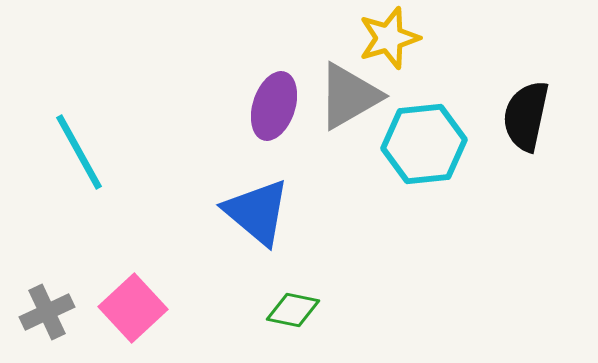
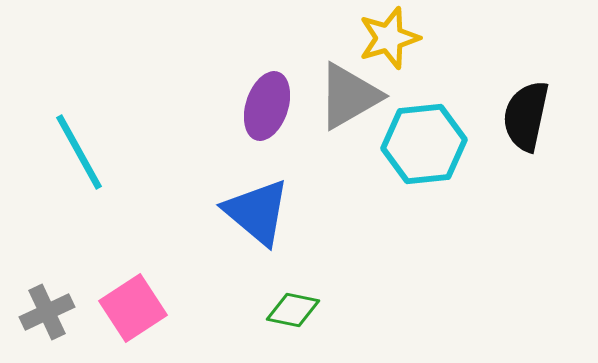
purple ellipse: moved 7 px left
pink square: rotated 10 degrees clockwise
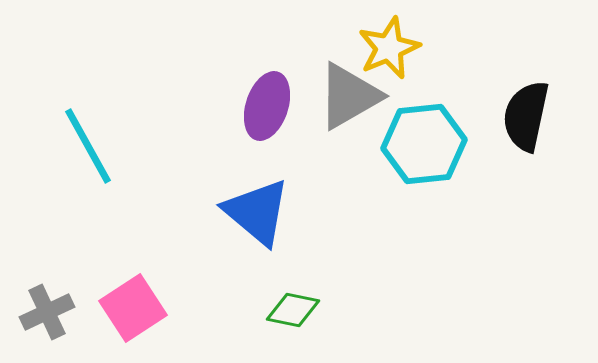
yellow star: moved 10 px down; rotated 6 degrees counterclockwise
cyan line: moved 9 px right, 6 px up
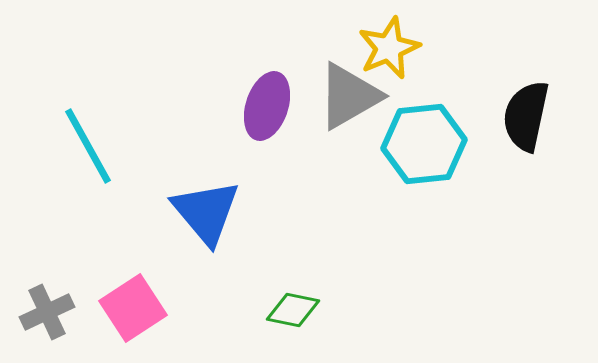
blue triangle: moved 51 px left; rotated 10 degrees clockwise
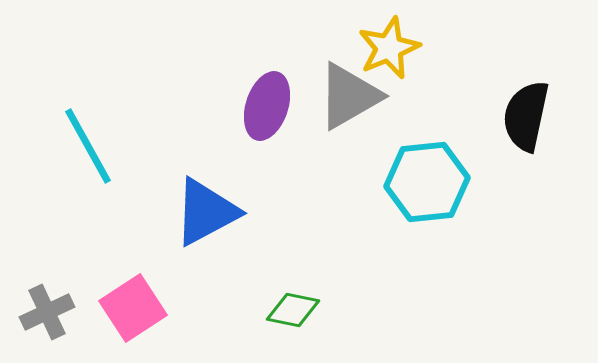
cyan hexagon: moved 3 px right, 38 px down
blue triangle: rotated 42 degrees clockwise
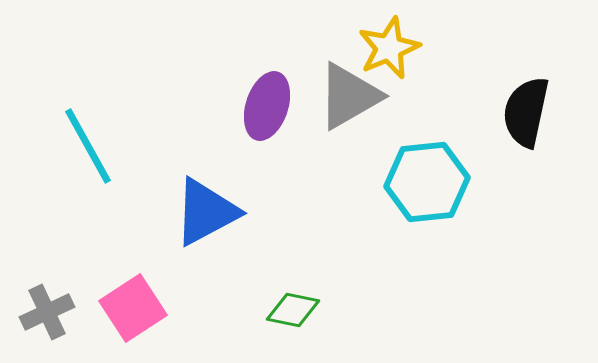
black semicircle: moved 4 px up
